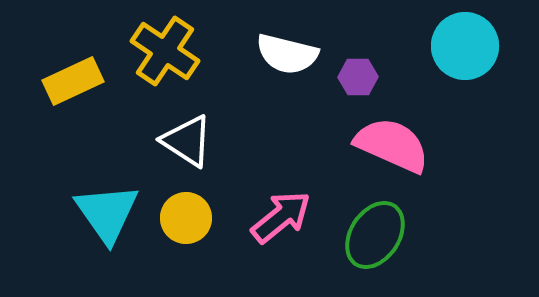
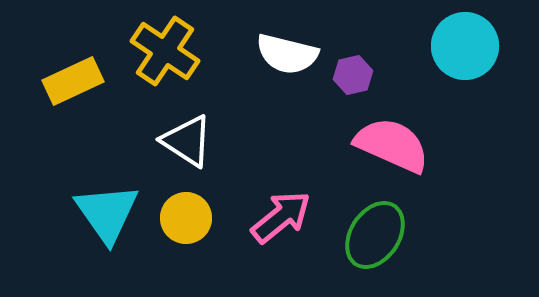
purple hexagon: moved 5 px left, 2 px up; rotated 12 degrees counterclockwise
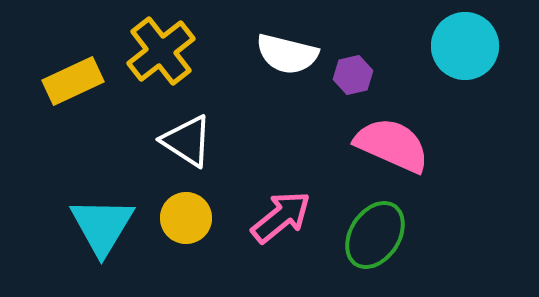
yellow cross: moved 4 px left; rotated 18 degrees clockwise
cyan triangle: moved 5 px left, 13 px down; rotated 6 degrees clockwise
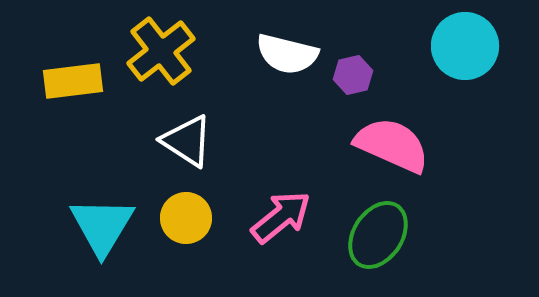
yellow rectangle: rotated 18 degrees clockwise
green ellipse: moved 3 px right
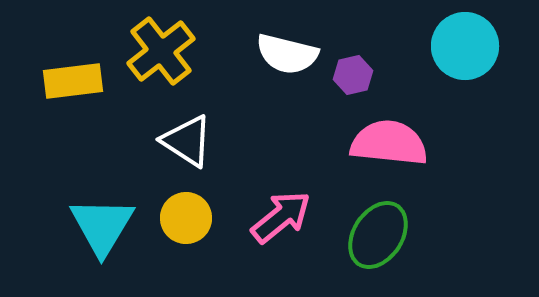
pink semicircle: moved 3 px left, 2 px up; rotated 18 degrees counterclockwise
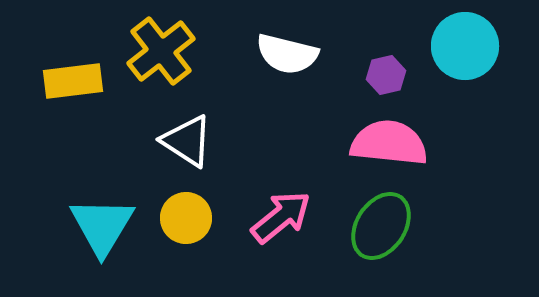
purple hexagon: moved 33 px right
green ellipse: moved 3 px right, 9 px up
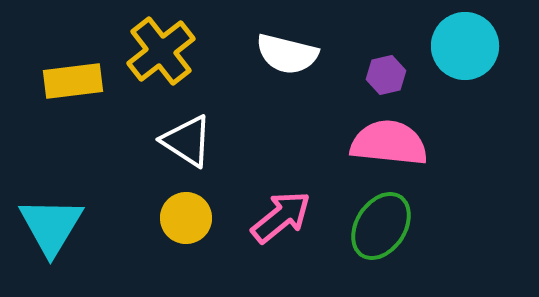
cyan triangle: moved 51 px left
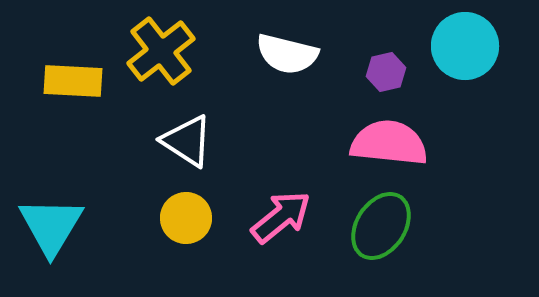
purple hexagon: moved 3 px up
yellow rectangle: rotated 10 degrees clockwise
